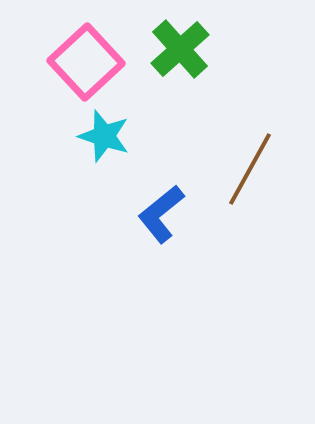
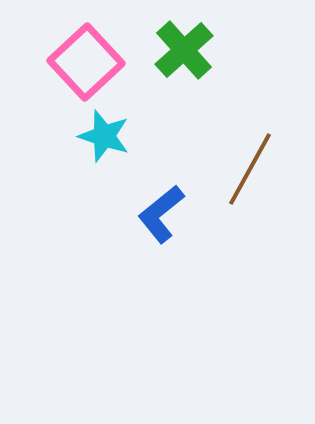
green cross: moved 4 px right, 1 px down
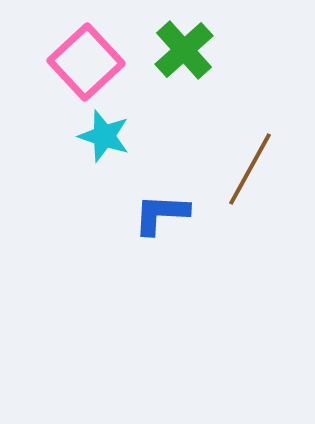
blue L-shape: rotated 42 degrees clockwise
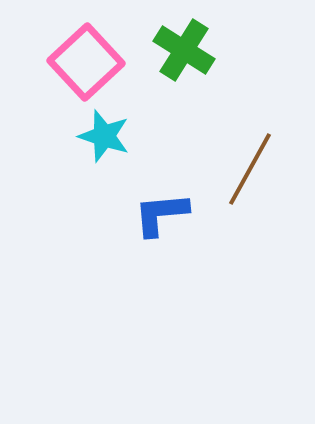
green cross: rotated 16 degrees counterclockwise
blue L-shape: rotated 8 degrees counterclockwise
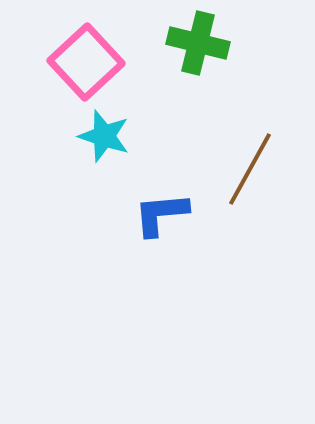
green cross: moved 14 px right, 7 px up; rotated 18 degrees counterclockwise
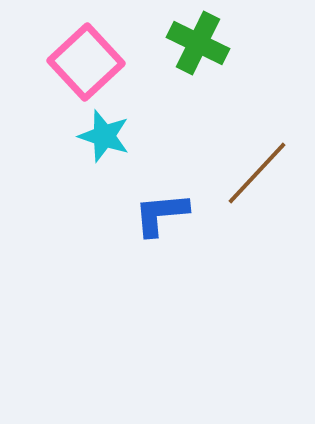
green cross: rotated 12 degrees clockwise
brown line: moved 7 px right, 4 px down; rotated 14 degrees clockwise
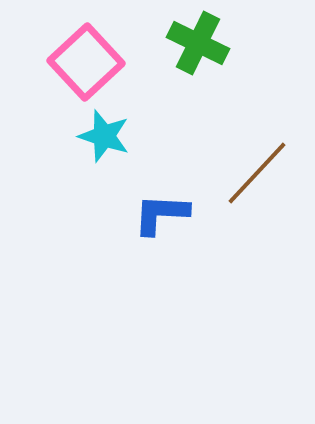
blue L-shape: rotated 8 degrees clockwise
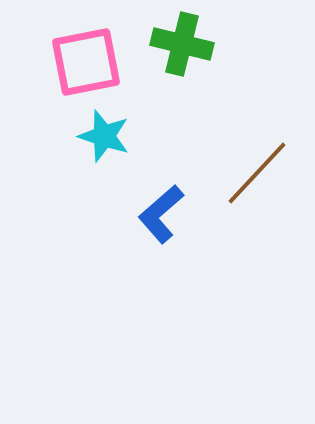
green cross: moved 16 px left, 1 px down; rotated 12 degrees counterclockwise
pink square: rotated 32 degrees clockwise
blue L-shape: rotated 44 degrees counterclockwise
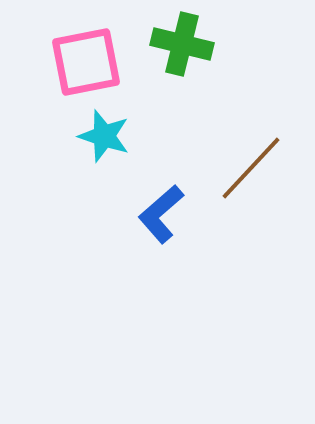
brown line: moved 6 px left, 5 px up
